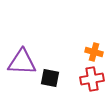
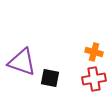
purple triangle: rotated 16 degrees clockwise
red cross: moved 2 px right
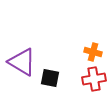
orange cross: moved 1 px left
purple triangle: rotated 12 degrees clockwise
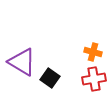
black square: rotated 24 degrees clockwise
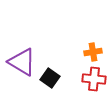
orange cross: rotated 24 degrees counterclockwise
red cross: rotated 15 degrees clockwise
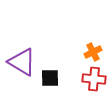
orange cross: rotated 18 degrees counterclockwise
black square: rotated 36 degrees counterclockwise
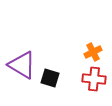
purple triangle: moved 3 px down
black square: rotated 18 degrees clockwise
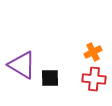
black square: rotated 18 degrees counterclockwise
